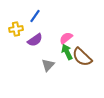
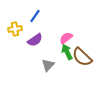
yellow cross: moved 1 px left
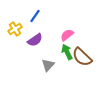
yellow cross: rotated 24 degrees counterclockwise
pink semicircle: moved 1 px right, 3 px up
